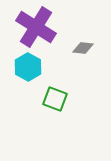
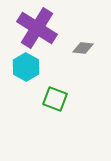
purple cross: moved 1 px right, 1 px down
cyan hexagon: moved 2 px left
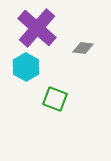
purple cross: rotated 9 degrees clockwise
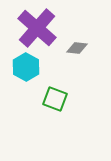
gray diamond: moved 6 px left
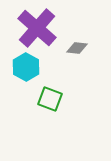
green square: moved 5 px left
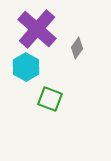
purple cross: moved 1 px down
gray diamond: rotated 60 degrees counterclockwise
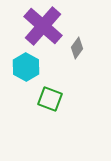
purple cross: moved 6 px right, 3 px up
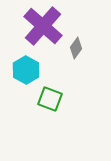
gray diamond: moved 1 px left
cyan hexagon: moved 3 px down
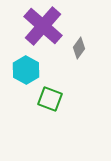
gray diamond: moved 3 px right
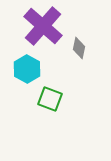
gray diamond: rotated 25 degrees counterclockwise
cyan hexagon: moved 1 px right, 1 px up
